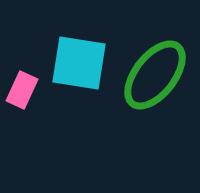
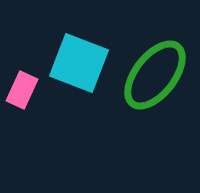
cyan square: rotated 12 degrees clockwise
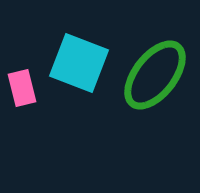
pink rectangle: moved 2 px up; rotated 39 degrees counterclockwise
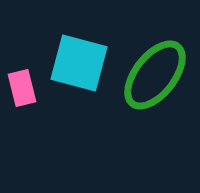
cyan square: rotated 6 degrees counterclockwise
